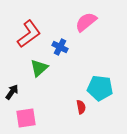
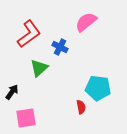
cyan pentagon: moved 2 px left
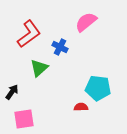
red semicircle: rotated 80 degrees counterclockwise
pink square: moved 2 px left, 1 px down
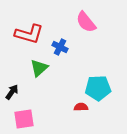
pink semicircle: rotated 90 degrees counterclockwise
red L-shape: rotated 52 degrees clockwise
cyan pentagon: rotated 10 degrees counterclockwise
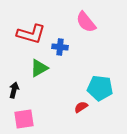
red L-shape: moved 2 px right
blue cross: rotated 21 degrees counterclockwise
green triangle: rotated 12 degrees clockwise
cyan pentagon: moved 2 px right; rotated 10 degrees clockwise
black arrow: moved 2 px right, 2 px up; rotated 21 degrees counterclockwise
red semicircle: rotated 32 degrees counterclockwise
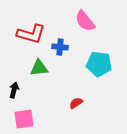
pink semicircle: moved 1 px left, 1 px up
green triangle: rotated 24 degrees clockwise
cyan pentagon: moved 1 px left, 24 px up
red semicircle: moved 5 px left, 4 px up
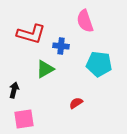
pink semicircle: rotated 20 degrees clockwise
blue cross: moved 1 px right, 1 px up
green triangle: moved 6 px right, 1 px down; rotated 24 degrees counterclockwise
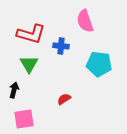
green triangle: moved 16 px left, 5 px up; rotated 30 degrees counterclockwise
red semicircle: moved 12 px left, 4 px up
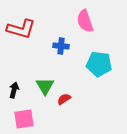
red L-shape: moved 10 px left, 5 px up
green triangle: moved 16 px right, 22 px down
